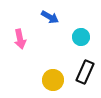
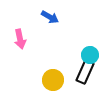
cyan circle: moved 9 px right, 18 px down
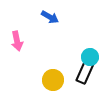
pink arrow: moved 3 px left, 2 px down
cyan circle: moved 2 px down
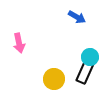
blue arrow: moved 27 px right
pink arrow: moved 2 px right, 2 px down
yellow circle: moved 1 px right, 1 px up
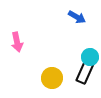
pink arrow: moved 2 px left, 1 px up
yellow circle: moved 2 px left, 1 px up
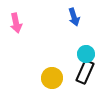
blue arrow: moved 3 px left; rotated 42 degrees clockwise
pink arrow: moved 1 px left, 19 px up
cyan circle: moved 4 px left, 3 px up
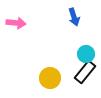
pink arrow: rotated 72 degrees counterclockwise
black rectangle: rotated 15 degrees clockwise
yellow circle: moved 2 px left
